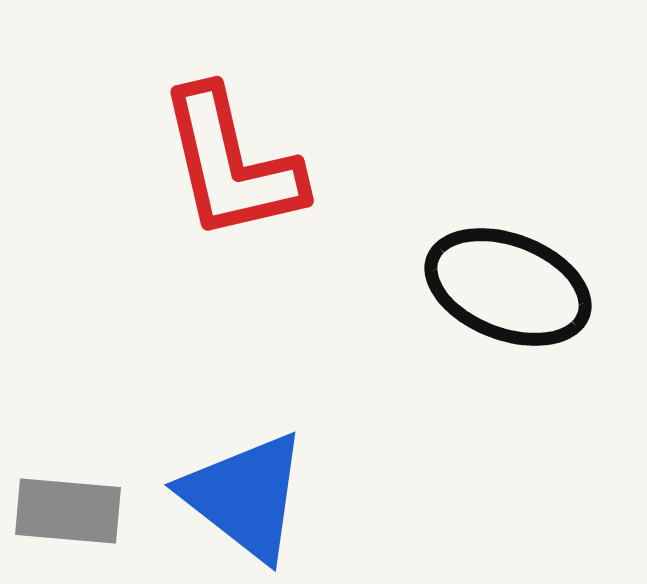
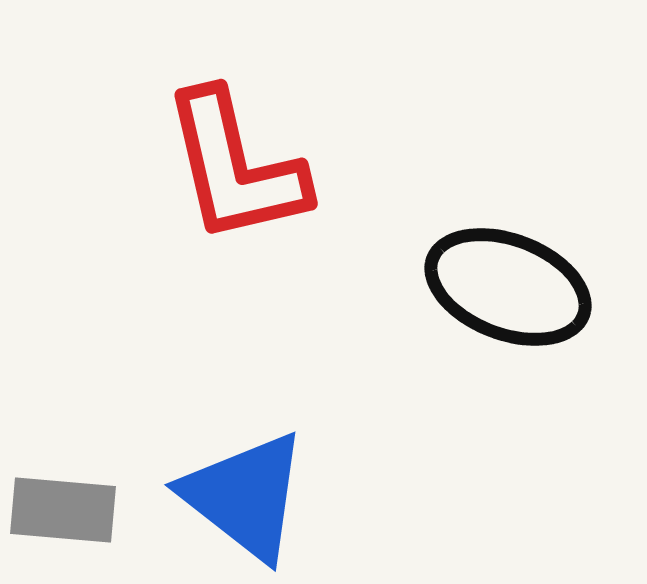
red L-shape: moved 4 px right, 3 px down
gray rectangle: moved 5 px left, 1 px up
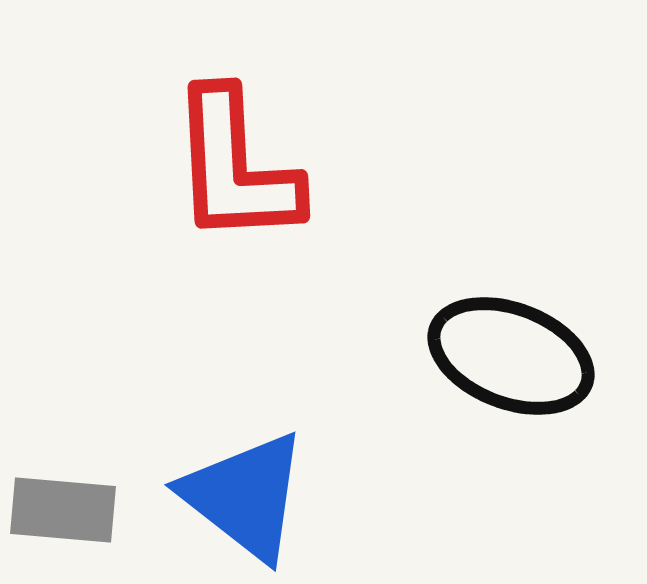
red L-shape: rotated 10 degrees clockwise
black ellipse: moved 3 px right, 69 px down
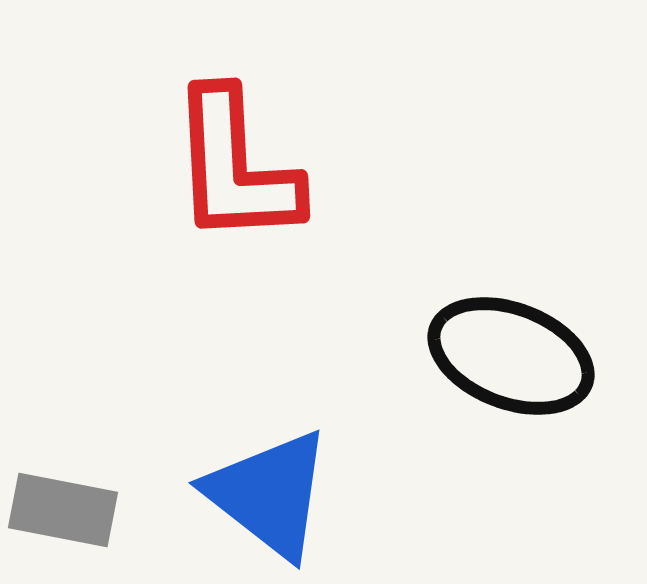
blue triangle: moved 24 px right, 2 px up
gray rectangle: rotated 6 degrees clockwise
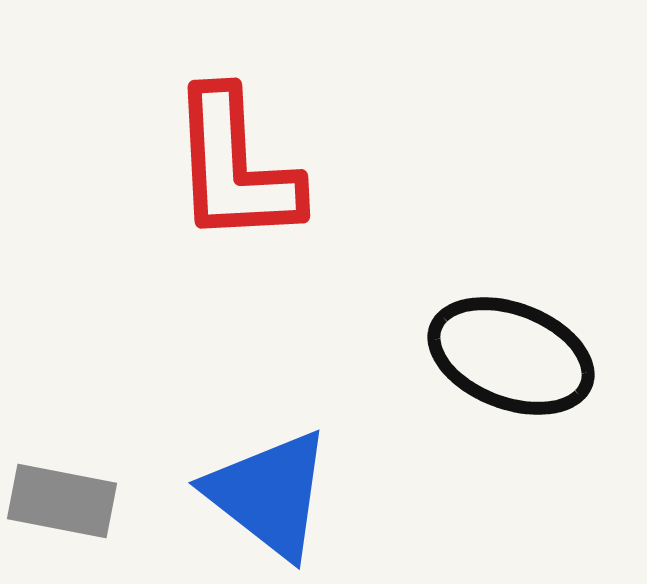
gray rectangle: moved 1 px left, 9 px up
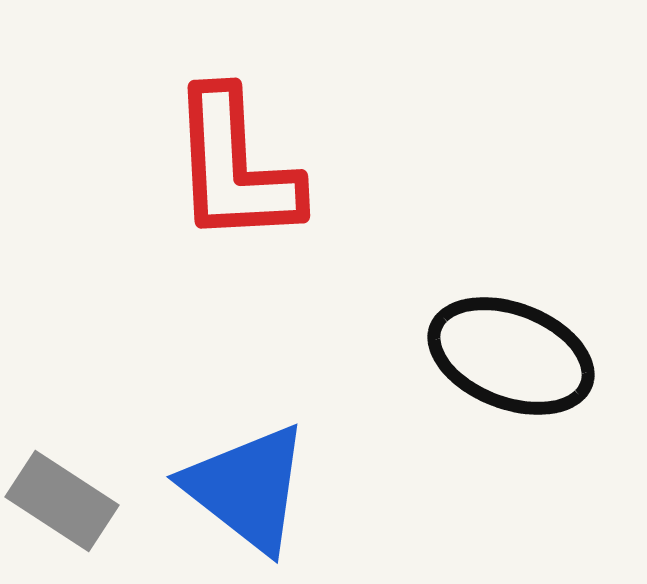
blue triangle: moved 22 px left, 6 px up
gray rectangle: rotated 22 degrees clockwise
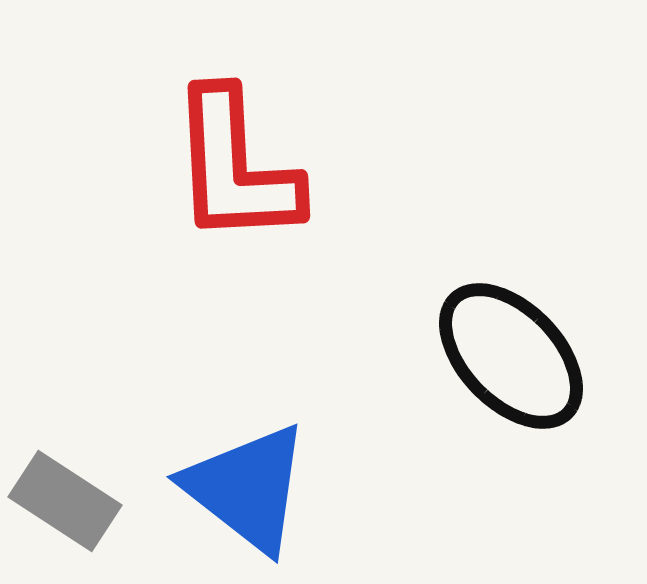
black ellipse: rotated 25 degrees clockwise
gray rectangle: moved 3 px right
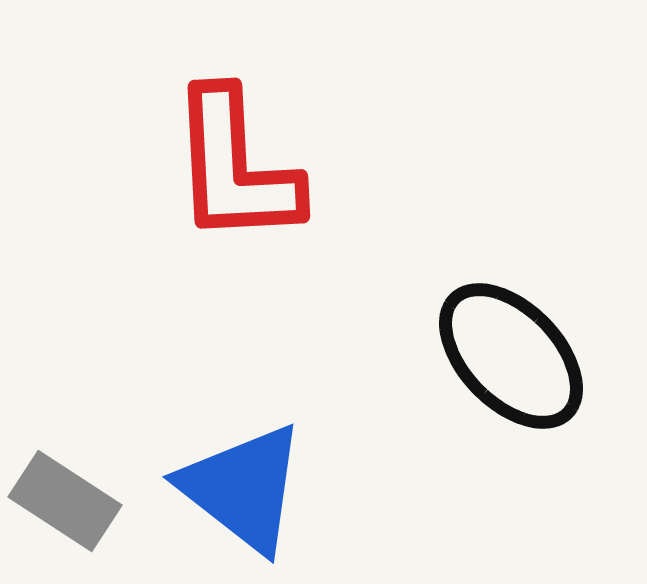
blue triangle: moved 4 px left
